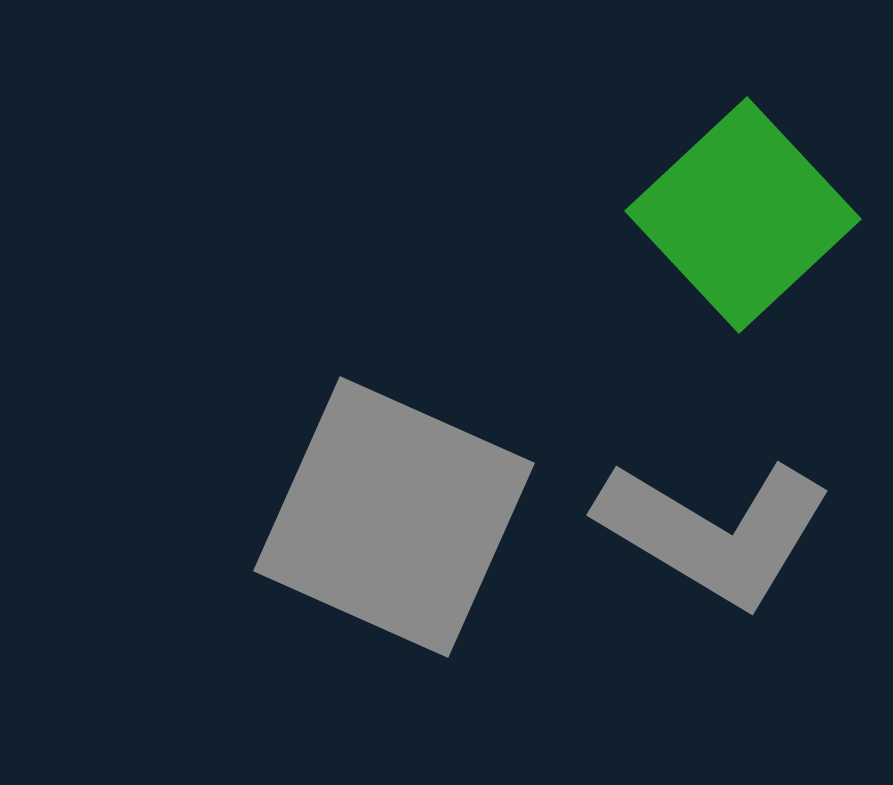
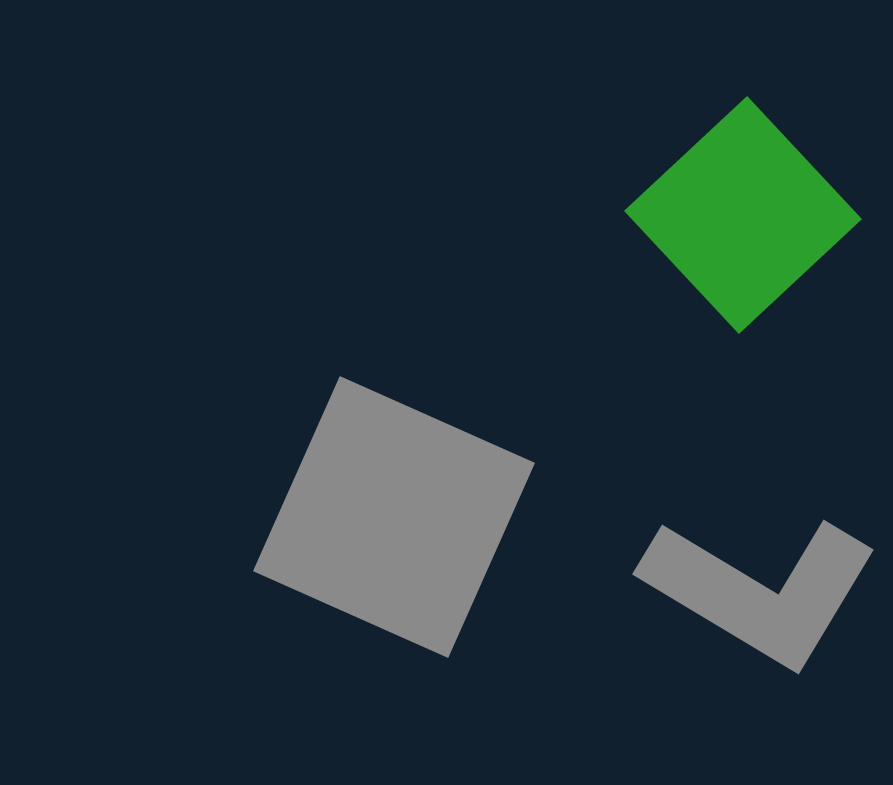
gray L-shape: moved 46 px right, 59 px down
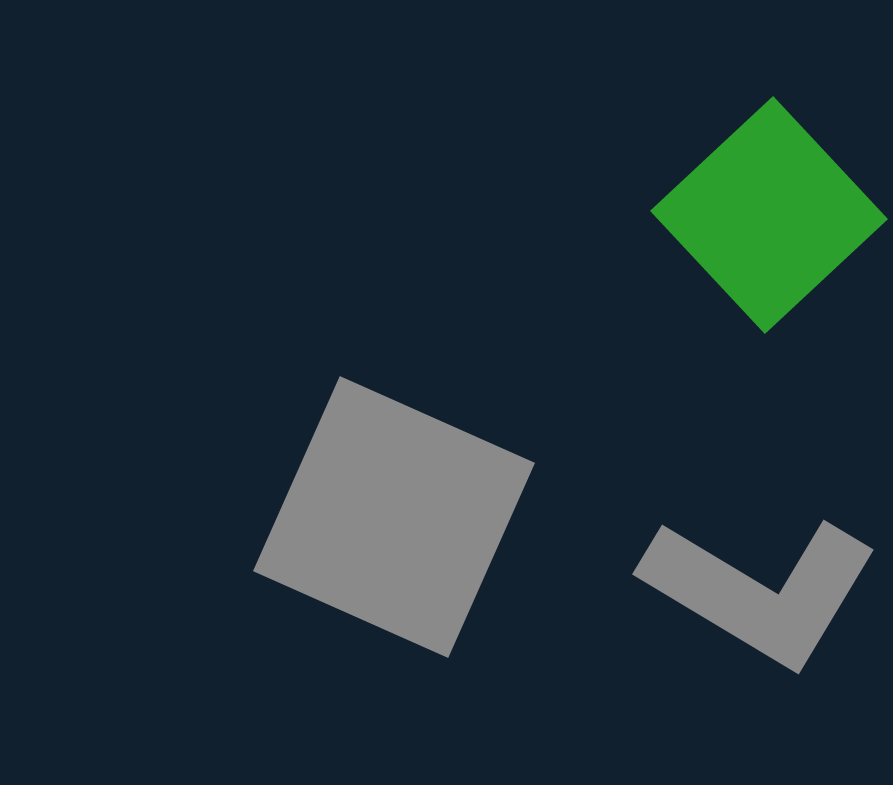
green square: moved 26 px right
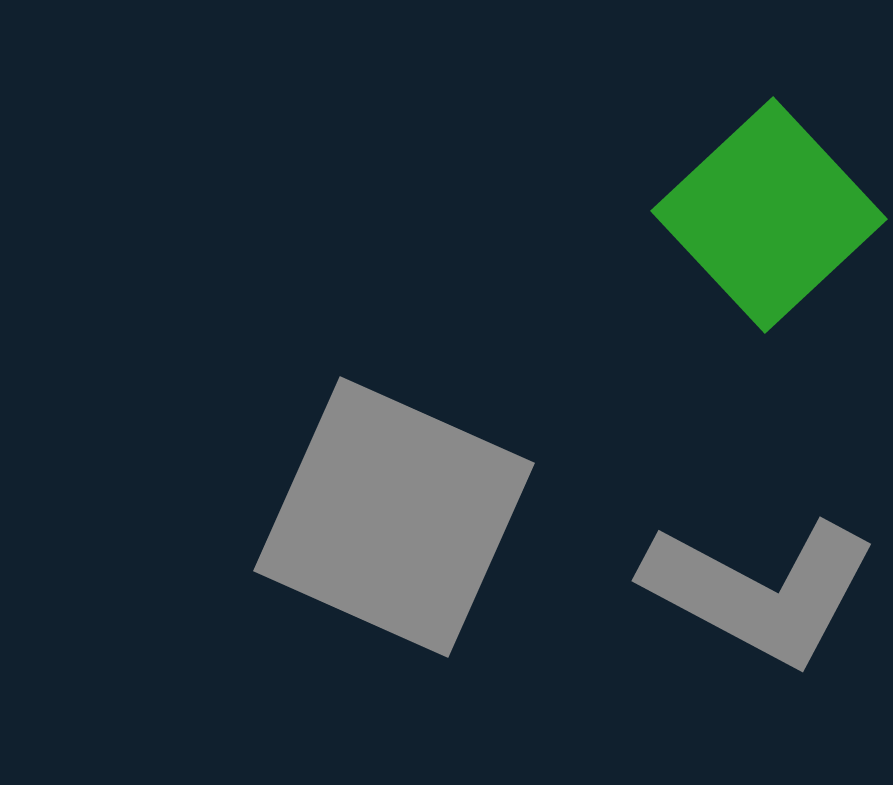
gray L-shape: rotated 3 degrees counterclockwise
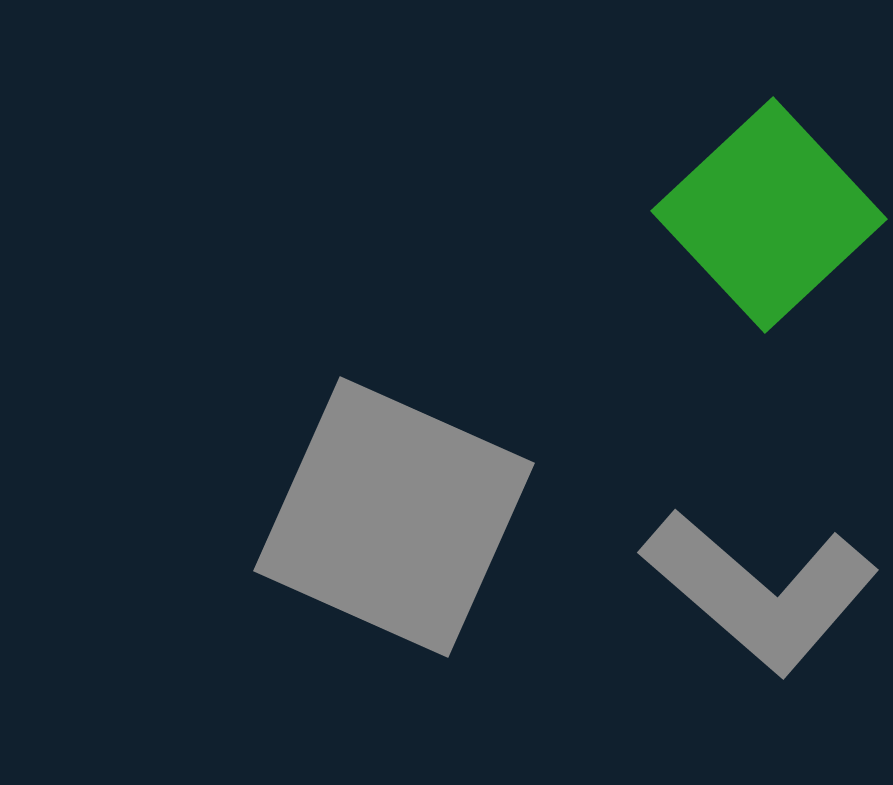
gray L-shape: rotated 13 degrees clockwise
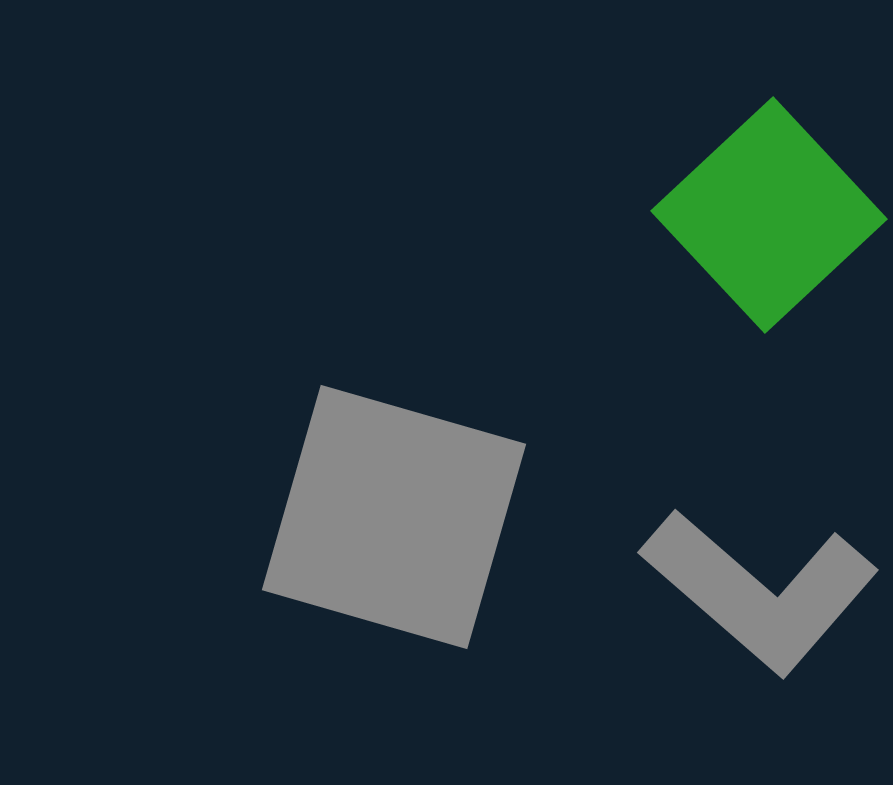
gray square: rotated 8 degrees counterclockwise
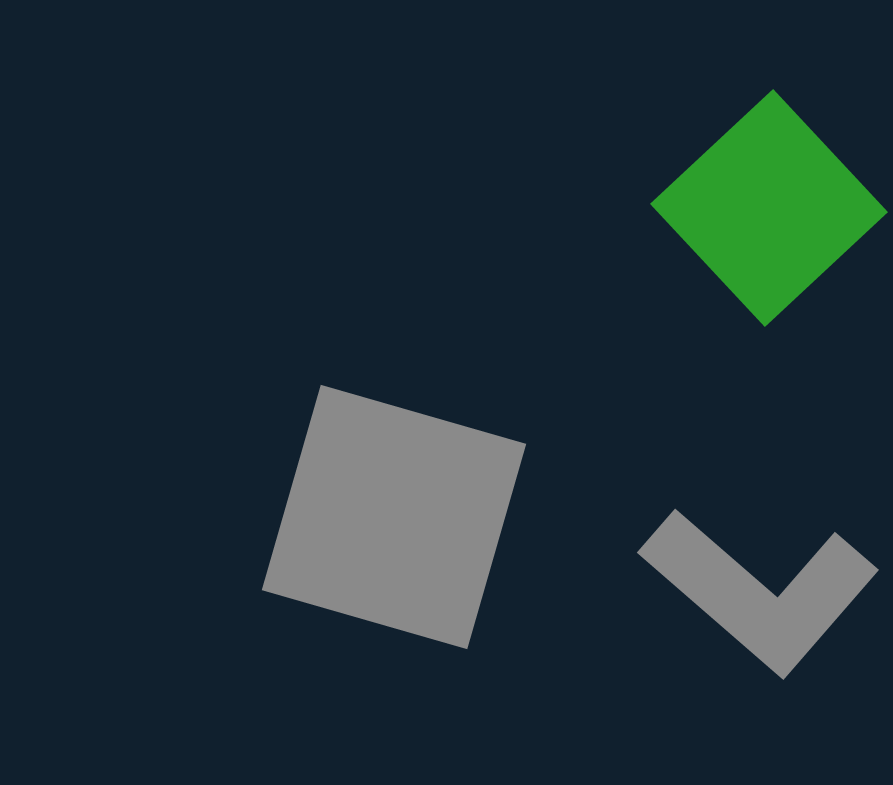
green square: moved 7 px up
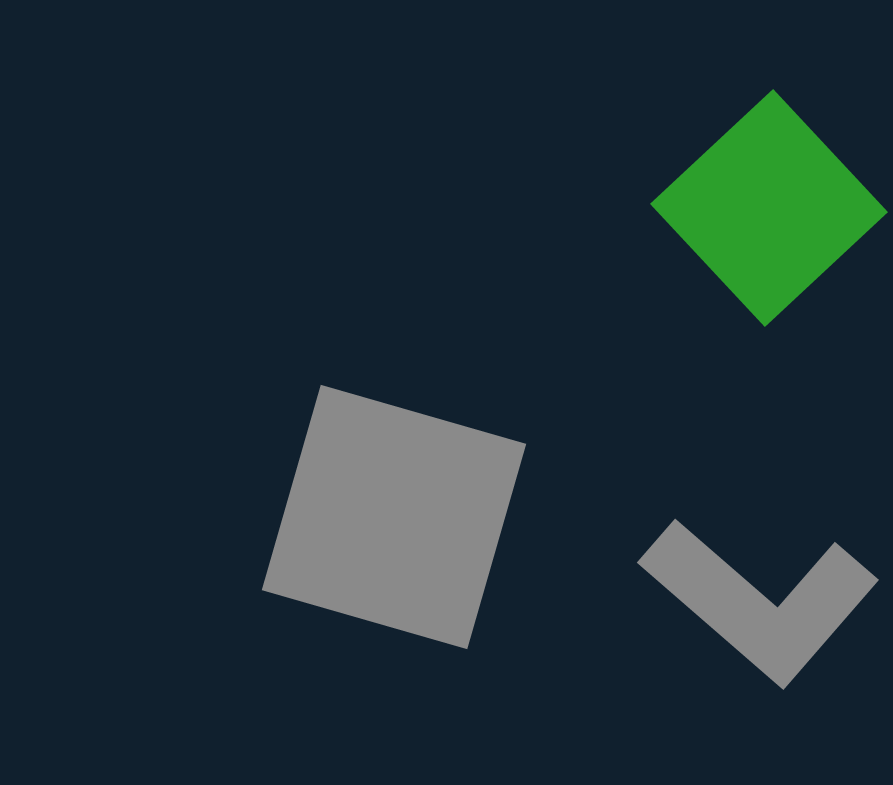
gray L-shape: moved 10 px down
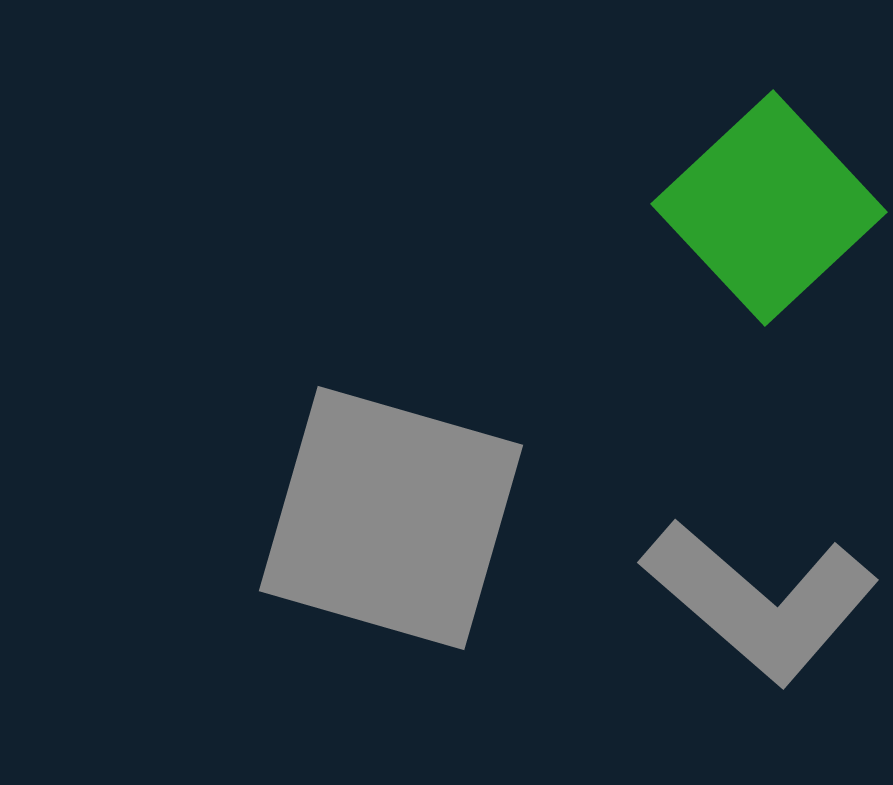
gray square: moved 3 px left, 1 px down
